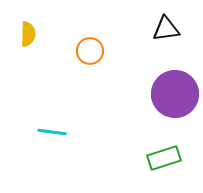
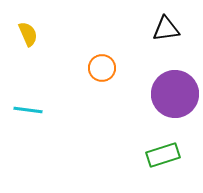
yellow semicircle: rotated 25 degrees counterclockwise
orange circle: moved 12 px right, 17 px down
cyan line: moved 24 px left, 22 px up
green rectangle: moved 1 px left, 3 px up
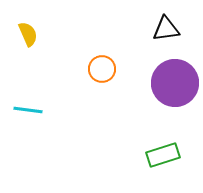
orange circle: moved 1 px down
purple circle: moved 11 px up
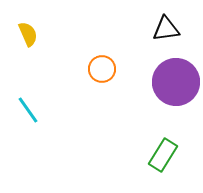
purple circle: moved 1 px right, 1 px up
cyan line: rotated 48 degrees clockwise
green rectangle: rotated 40 degrees counterclockwise
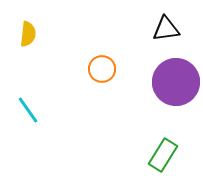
yellow semicircle: rotated 30 degrees clockwise
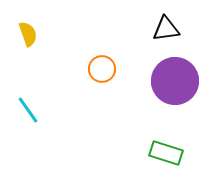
yellow semicircle: rotated 25 degrees counterclockwise
purple circle: moved 1 px left, 1 px up
green rectangle: moved 3 px right, 2 px up; rotated 76 degrees clockwise
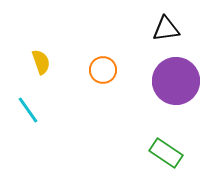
yellow semicircle: moved 13 px right, 28 px down
orange circle: moved 1 px right, 1 px down
purple circle: moved 1 px right
green rectangle: rotated 16 degrees clockwise
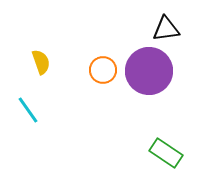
purple circle: moved 27 px left, 10 px up
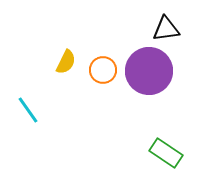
yellow semicircle: moved 25 px right; rotated 45 degrees clockwise
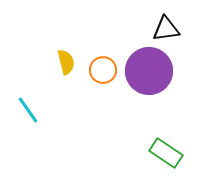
yellow semicircle: rotated 40 degrees counterclockwise
